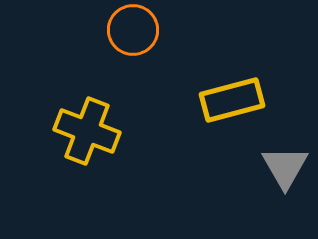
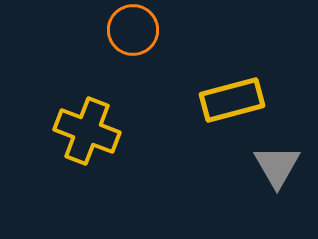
gray triangle: moved 8 px left, 1 px up
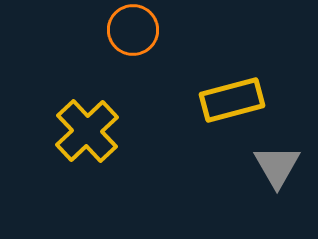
yellow cross: rotated 26 degrees clockwise
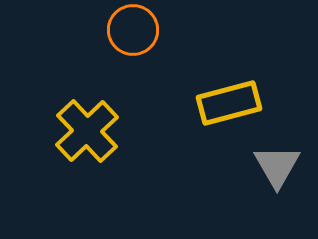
yellow rectangle: moved 3 px left, 3 px down
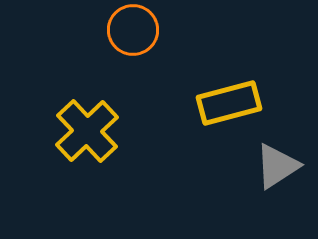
gray triangle: rotated 27 degrees clockwise
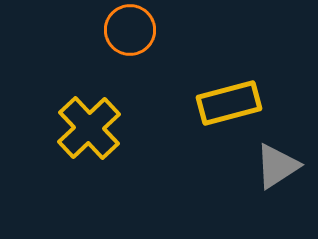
orange circle: moved 3 px left
yellow cross: moved 2 px right, 3 px up
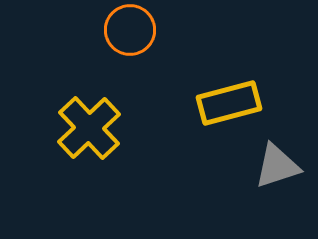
gray triangle: rotated 15 degrees clockwise
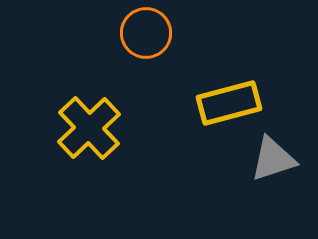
orange circle: moved 16 px right, 3 px down
gray triangle: moved 4 px left, 7 px up
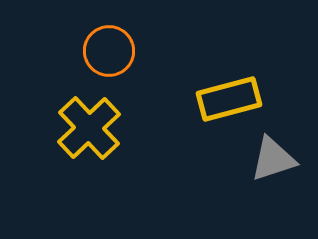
orange circle: moved 37 px left, 18 px down
yellow rectangle: moved 4 px up
